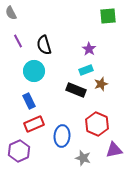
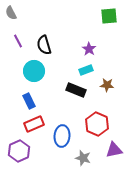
green square: moved 1 px right
brown star: moved 6 px right, 1 px down; rotated 24 degrees clockwise
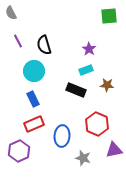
blue rectangle: moved 4 px right, 2 px up
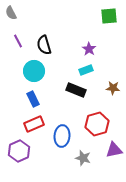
brown star: moved 6 px right, 3 px down
red hexagon: rotated 20 degrees clockwise
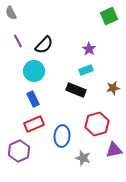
green square: rotated 18 degrees counterclockwise
black semicircle: rotated 120 degrees counterclockwise
brown star: rotated 16 degrees counterclockwise
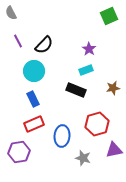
purple hexagon: moved 1 px down; rotated 15 degrees clockwise
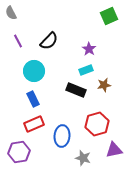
black semicircle: moved 5 px right, 4 px up
brown star: moved 9 px left, 3 px up
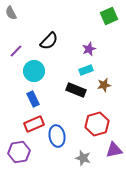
purple line: moved 2 px left, 10 px down; rotated 72 degrees clockwise
purple star: rotated 16 degrees clockwise
blue ellipse: moved 5 px left; rotated 15 degrees counterclockwise
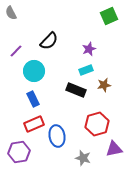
purple triangle: moved 1 px up
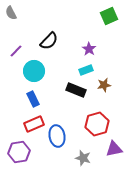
purple star: rotated 16 degrees counterclockwise
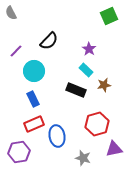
cyan rectangle: rotated 64 degrees clockwise
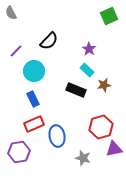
cyan rectangle: moved 1 px right
red hexagon: moved 4 px right, 3 px down
